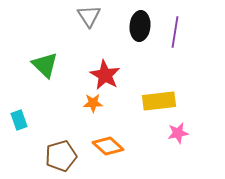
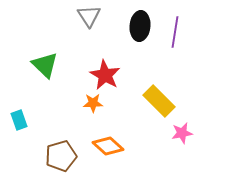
yellow rectangle: rotated 52 degrees clockwise
pink star: moved 4 px right
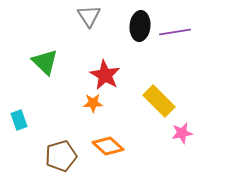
purple line: rotated 72 degrees clockwise
green triangle: moved 3 px up
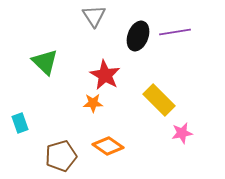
gray triangle: moved 5 px right
black ellipse: moved 2 px left, 10 px down; rotated 16 degrees clockwise
yellow rectangle: moved 1 px up
cyan rectangle: moved 1 px right, 3 px down
orange diamond: rotated 8 degrees counterclockwise
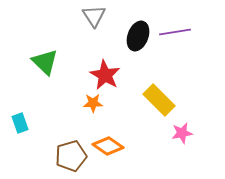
brown pentagon: moved 10 px right
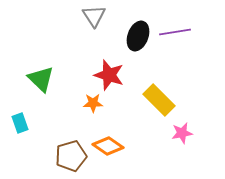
green triangle: moved 4 px left, 17 px down
red star: moved 4 px right; rotated 12 degrees counterclockwise
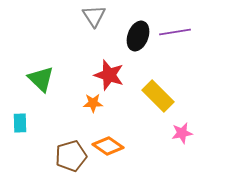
yellow rectangle: moved 1 px left, 4 px up
cyan rectangle: rotated 18 degrees clockwise
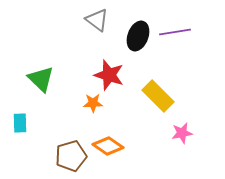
gray triangle: moved 3 px right, 4 px down; rotated 20 degrees counterclockwise
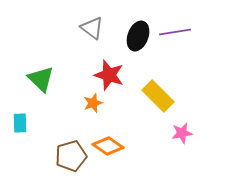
gray triangle: moved 5 px left, 8 px down
orange star: rotated 18 degrees counterclockwise
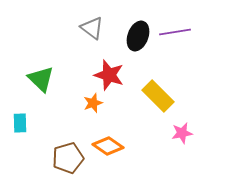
brown pentagon: moved 3 px left, 2 px down
